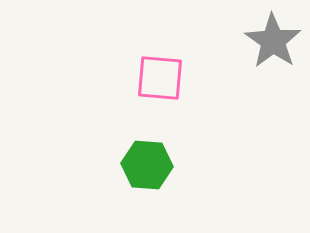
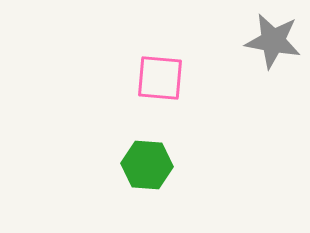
gray star: rotated 24 degrees counterclockwise
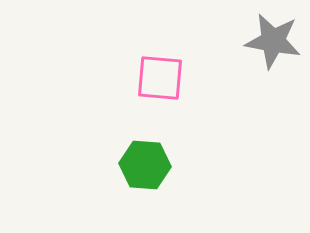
green hexagon: moved 2 px left
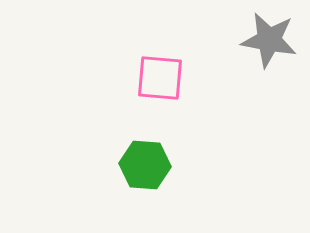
gray star: moved 4 px left, 1 px up
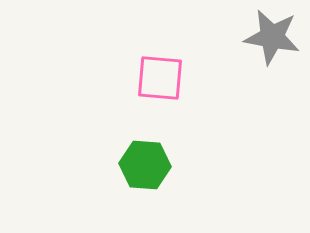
gray star: moved 3 px right, 3 px up
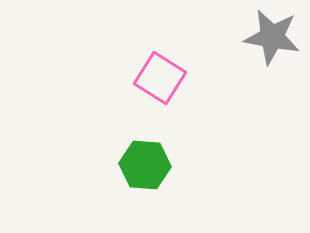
pink square: rotated 27 degrees clockwise
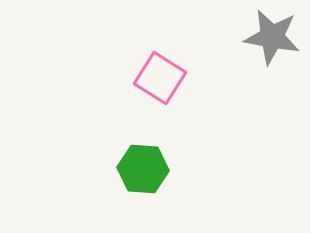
green hexagon: moved 2 px left, 4 px down
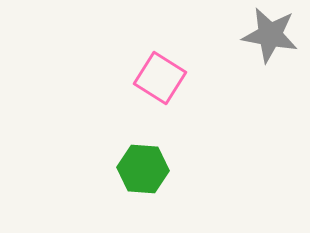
gray star: moved 2 px left, 2 px up
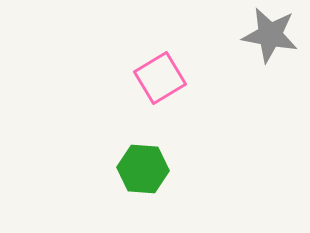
pink square: rotated 27 degrees clockwise
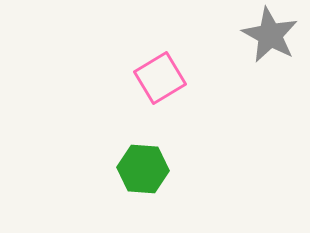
gray star: rotated 18 degrees clockwise
